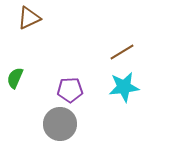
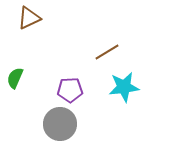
brown line: moved 15 px left
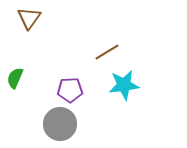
brown triangle: rotated 30 degrees counterclockwise
cyan star: moved 2 px up
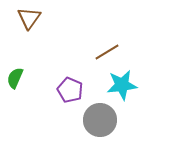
cyan star: moved 2 px left
purple pentagon: rotated 25 degrees clockwise
gray circle: moved 40 px right, 4 px up
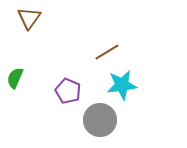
purple pentagon: moved 2 px left, 1 px down
